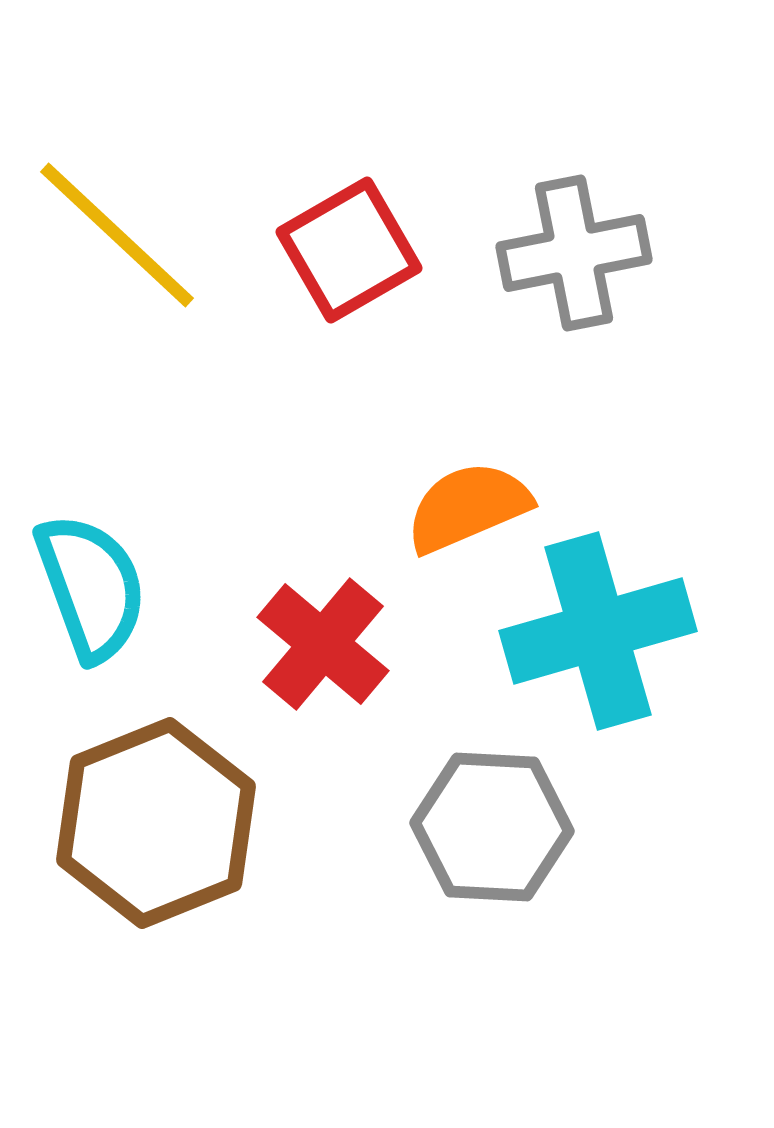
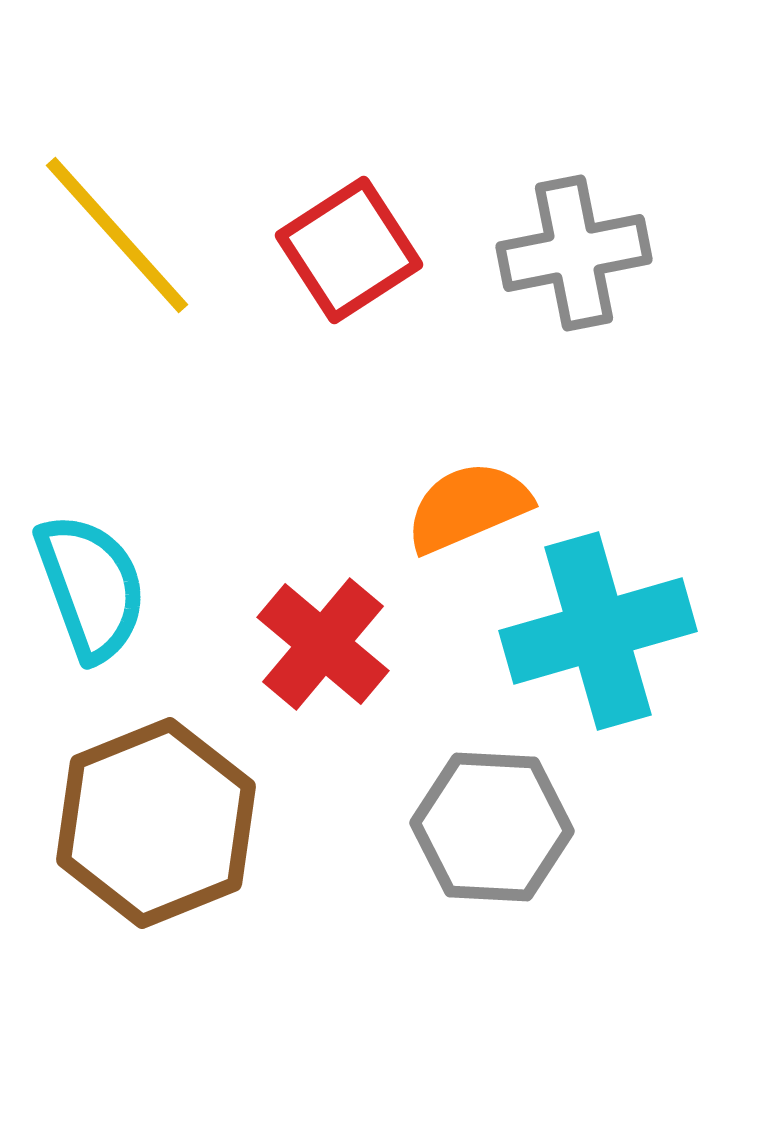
yellow line: rotated 5 degrees clockwise
red square: rotated 3 degrees counterclockwise
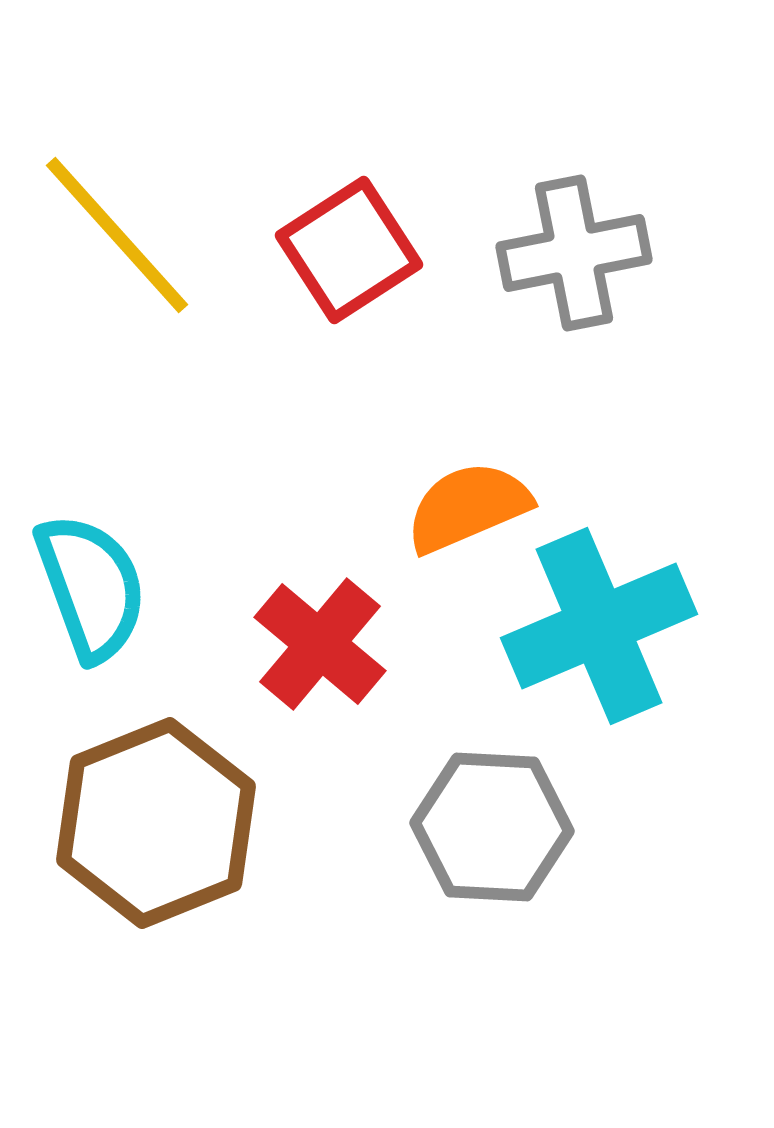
cyan cross: moved 1 px right, 5 px up; rotated 7 degrees counterclockwise
red cross: moved 3 px left
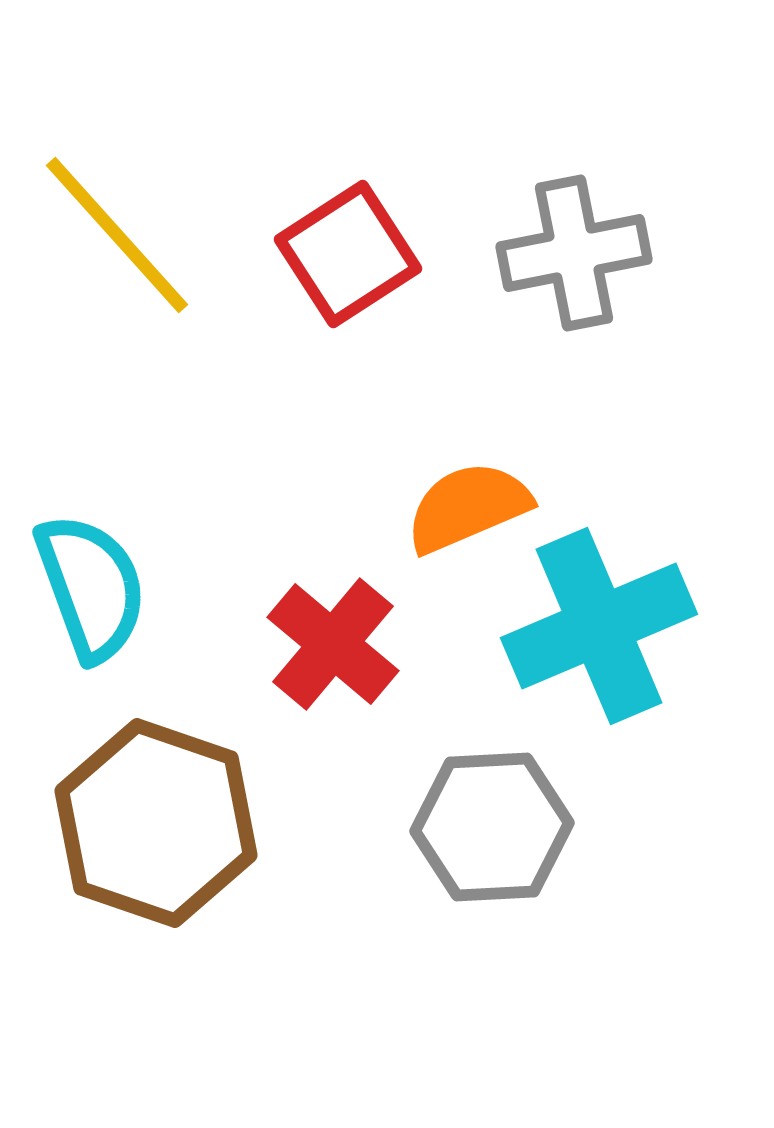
red square: moved 1 px left, 4 px down
red cross: moved 13 px right
brown hexagon: rotated 19 degrees counterclockwise
gray hexagon: rotated 6 degrees counterclockwise
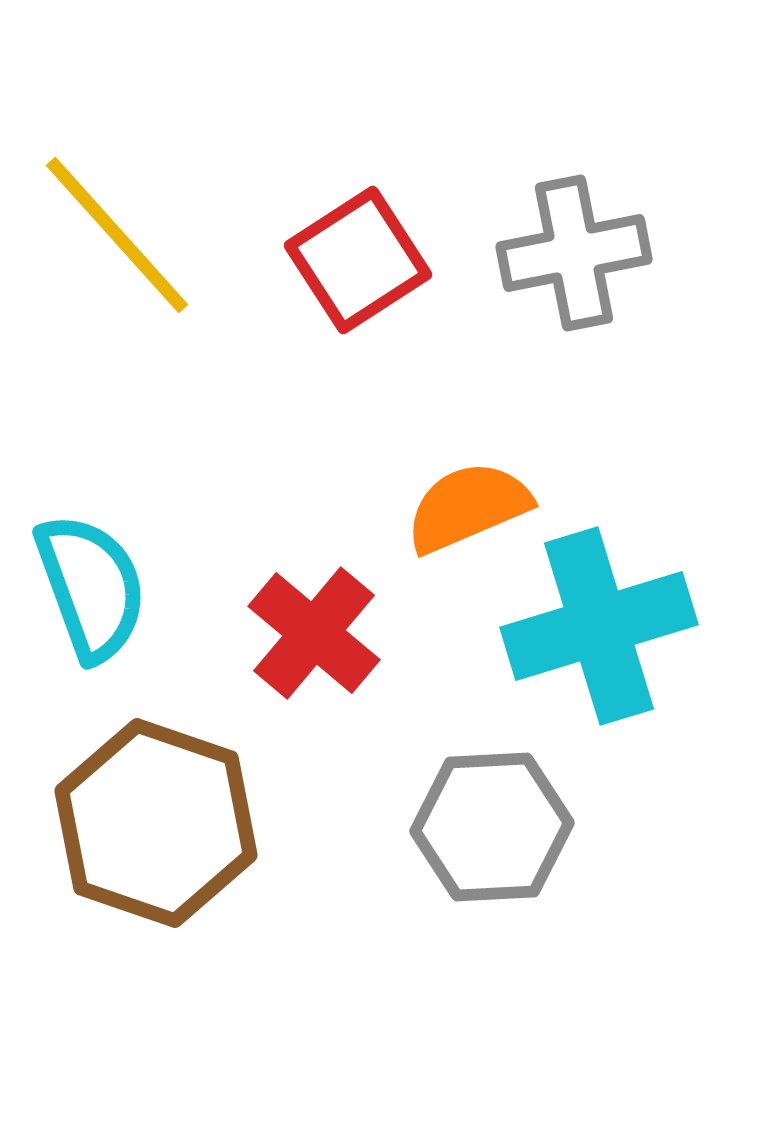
red square: moved 10 px right, 6 px down
cyan cross: rotated 6 degrees clockwise
red cross: moved 19 px left, 11 px up
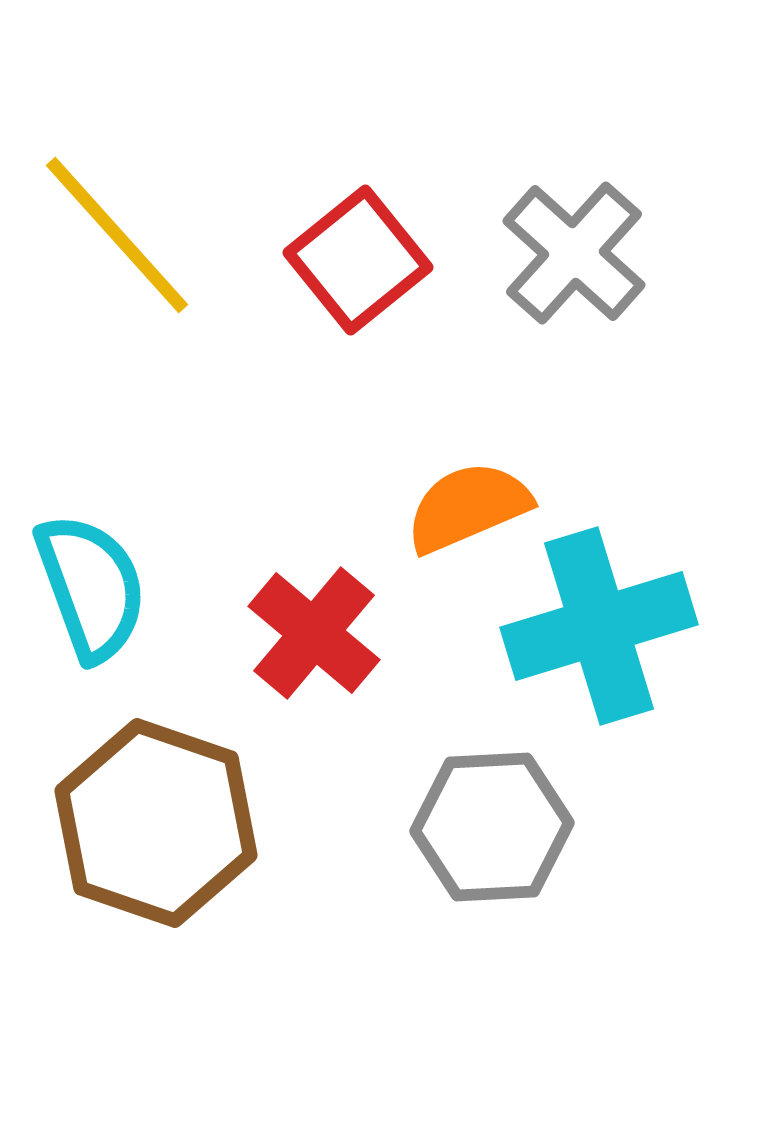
gray cross: rotated 37 degrees counterclockwise
red square: rotated 6 degrees counterclockwise
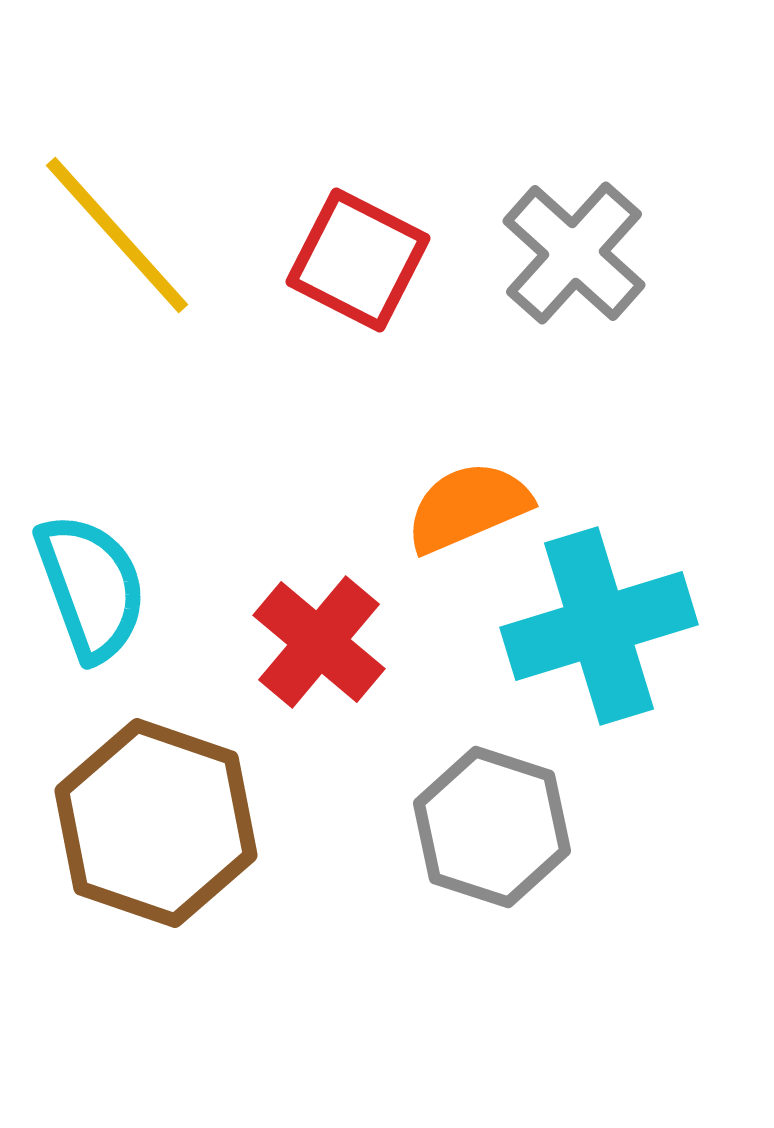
red square: rotated 24 degrees counterclockwise
red cross: moved 5 px right, 9 px down
gray hexagon: rotated 21 degrees clockwise
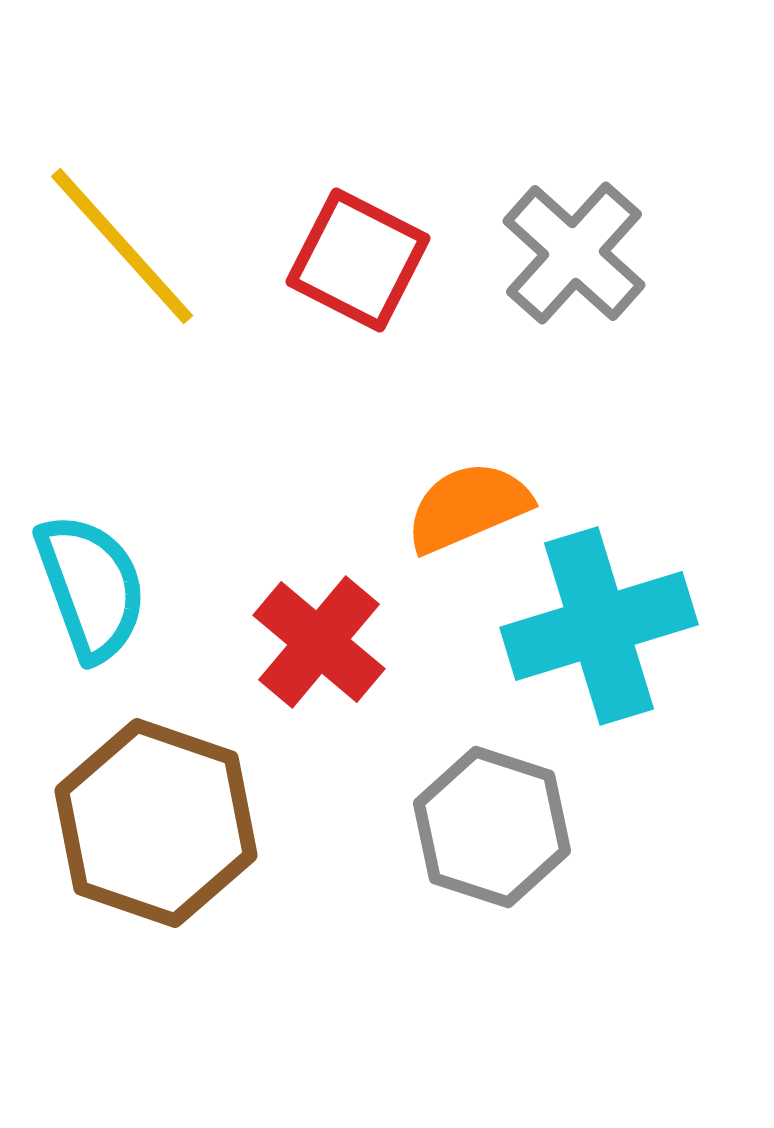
yellow line: moved 5 px right, 11 px down
